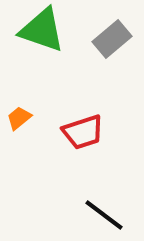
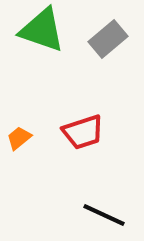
gray rectangle: moved 4 px left
orange trapezoid: moved 20 px down
black line: rotated 12 degrees counterclockwise
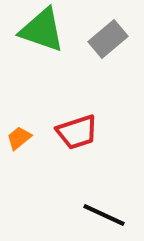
red trapezoid: moved 6 px left
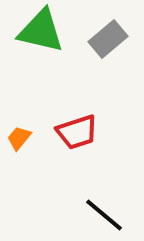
green triangle: moved 1 px left, 1 px down; rotated 6 degrees counterclockwise
orange trapezoid: rotated 12 degrees counterclockwise
black line: rotated 15 degrees clockwise
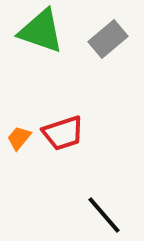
green triangle: rotated 6 degrees clockwise
red trapezoid: moved 14 px left, 1 px down
black line: rotated 9 degrees clockwise
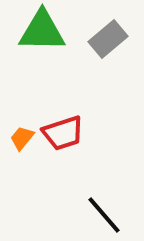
green triangle: moved 1 px right; rotated 18 degrees counterclockwise
orange trapezoid: moved 3 px right
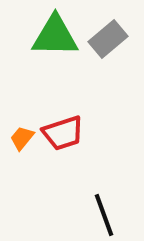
green triangle: moved 13 px right, 5 px down
black line: rotated 21 degrees clockwise
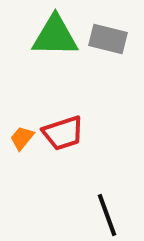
gray rectangle: rotated 54 degrees clockwise
black line: moved 3 px right
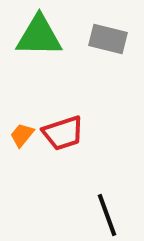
green triangle: moved 16 px left
orange trapezoid: moved 3 px up
